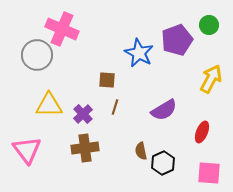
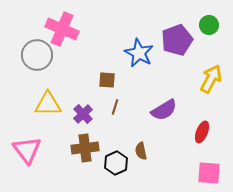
yellow triangle: moved 1 px left, 1 px up
black hexagon: moved 47 px left
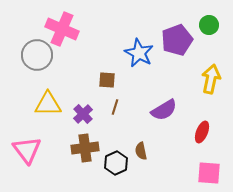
yellow arrow: rotated 16 degrees counterclockwise
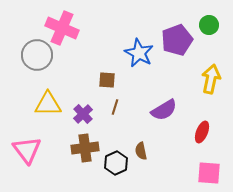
pink cross: moved 1 px up
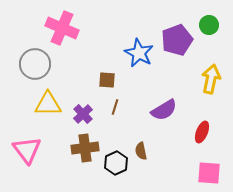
gray circle: moved 2 px left, 9 px down
